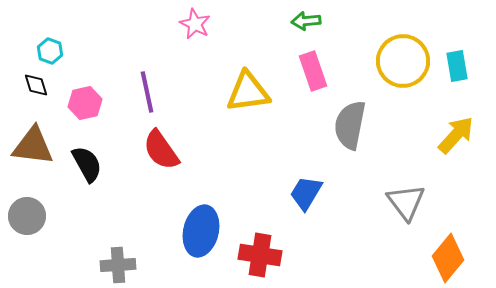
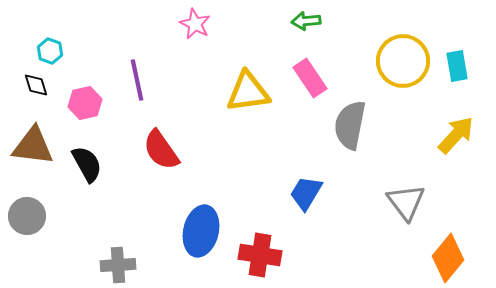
pink rectangle: moved 3 px left, 7 px down; rotated 15 degrees counterclockwise
purple line: moved 10 px left, 12 px up
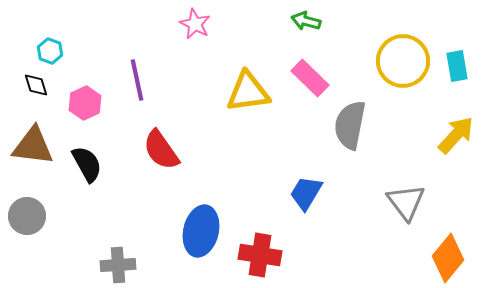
green arrow: rotated 20 degrees clockwise
pink rectangle: rotated 12 degrees counterclockwise
pink hexagon: rotated 12 degrees counterclockwise
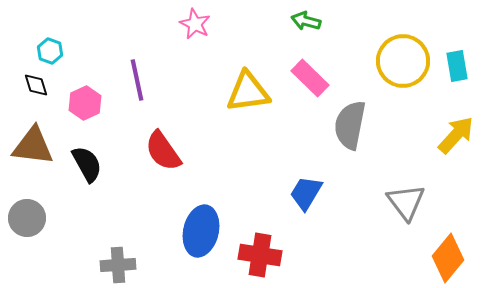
red semicircle: moved 2 px right, 1 px down
gray circle: moved 2 px down
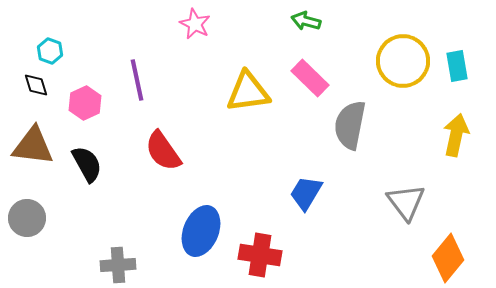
yellow arrow: rotated 30 degrees counterclockwise
blue ellipse: rotated 9 degrees clockwise
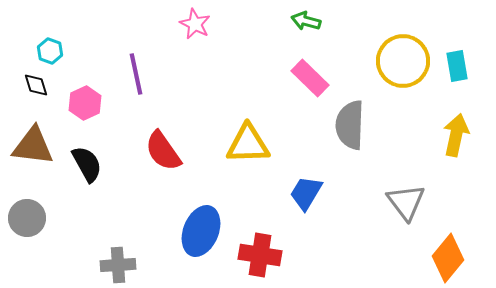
purple line: moved 1 px left, 6 px up
yellow triangle: moved 52 px down; rotated 6 degrees clockwise
gray semicircle: rotated 9 degrees counterclockwise
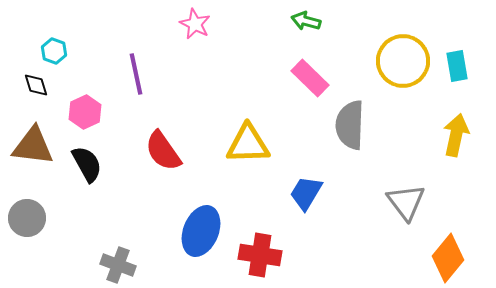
cyan hexagon: moved 4 px right
pink hexagon: moved 9 px down
gray cross: rotated 24 degrees clockwise
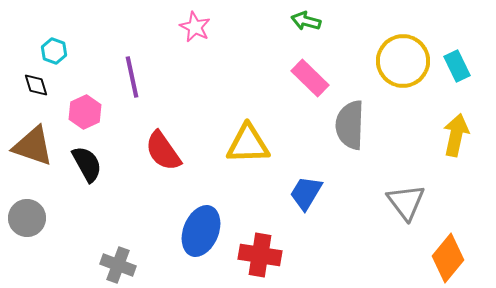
pink star: moved 3 px down
cyan rectangle: rotated 16 degrees counterclockwise
purple line: moved 4 px left, 3 px down
brown triangle: rotated 12 degrees clockwise
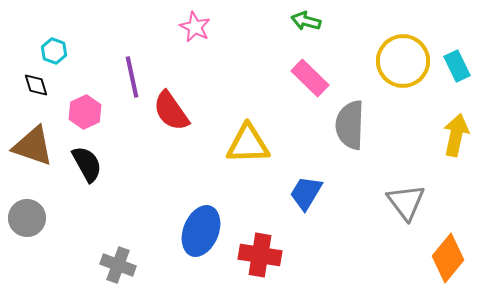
red semicircle: moved 8 px right, 40 px up
